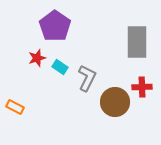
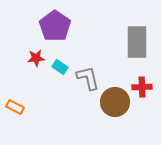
red star: moved 1 px left; rotated 12 degrees clockwise
gray L-shape: moved 1 px right; rotated 40 degrees counterclockwise
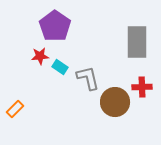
red star: moved 4 px right, 2 px up
orange rectangle: moved 2 px down; rotated 72 degrees counterclockwise
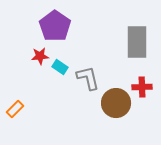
brown circle: moved 1 px right, 1 px down
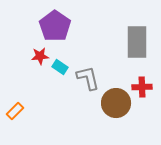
orange rectangle: moved 2 px down
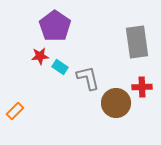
gray rectangle: rotated 8 degrees counterclockwise
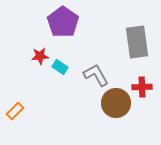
purple pentagon: moved 8 px right, 4 px up
gray L-shape: moved 8 px right, 3 px up; rotated 16 degrees counterclockwise
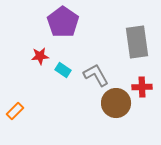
cyan rectangle: moved 3 px right, 3 px down
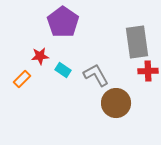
red cross: moved 6 px right, 16 px up
orange rectangle: moved 7 px right, 32 px up
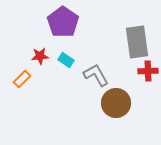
cyan rectangle: moved 3 px right, 10 px up
